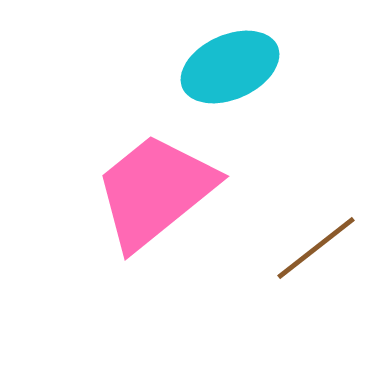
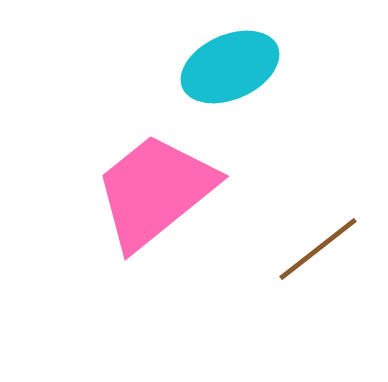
brown line: moved 2 px right, 1 px down
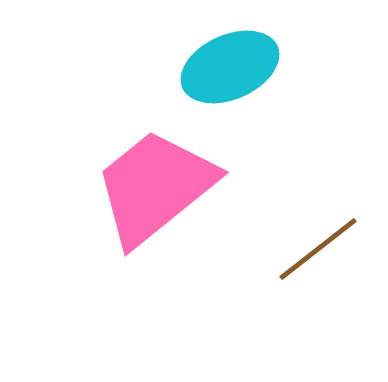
pink trapezoid: moved 4 px up
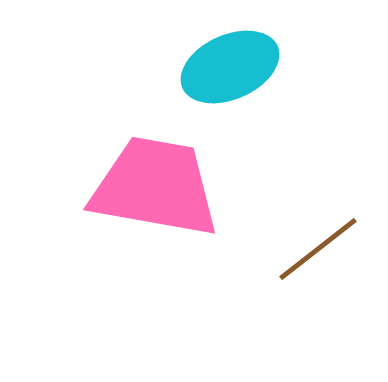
pink trapezoid: rotated 49 degrees clockwise
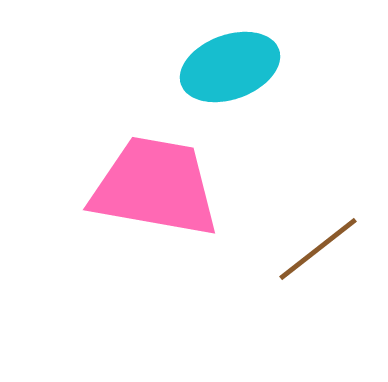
cyan ellipse: rotated 4 degrees clockwise
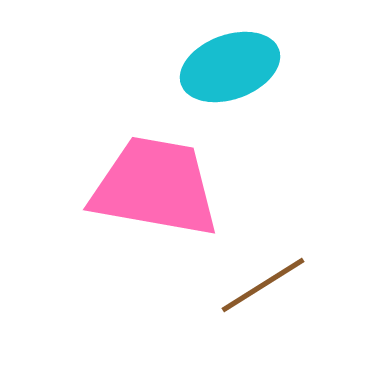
brown line: moved 55 px left, 36 px down; rotated 6 degrees clockwise
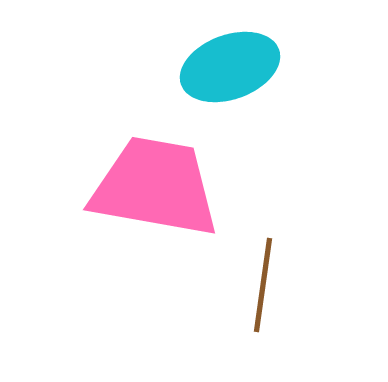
brown line: rotated 50 degrees counterclockwise
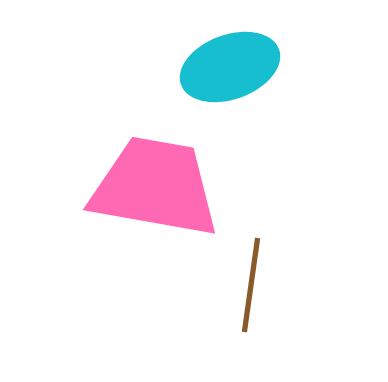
brown line: moved 12 px left
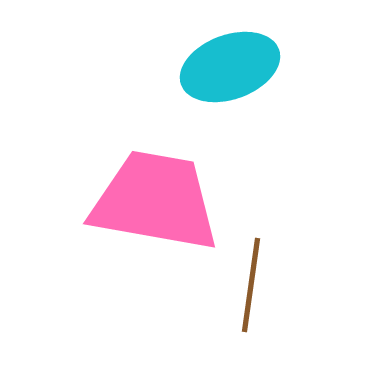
pink trapezoid: moved 14 px down
